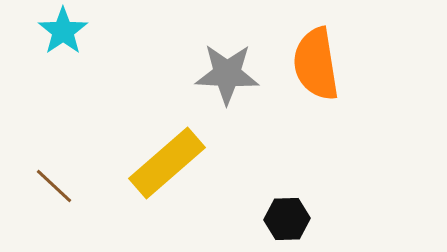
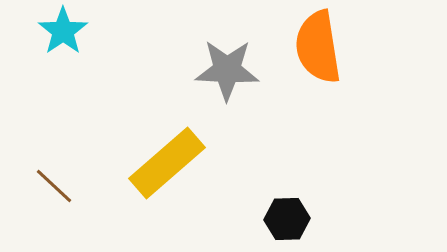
orange semicircle: moved 2 px right, 17 px up
gray star: moved 4 px up
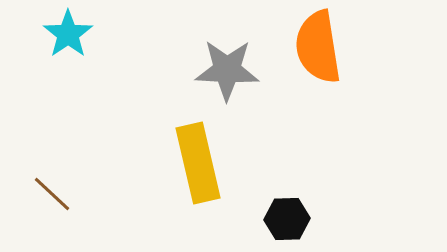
cyan star: moved 5 px right, 3 px down
yellow rectangle: moved 31 px right; rotated 62 degrees counterclockwise
brown line: moved 2 px left, 8 px down
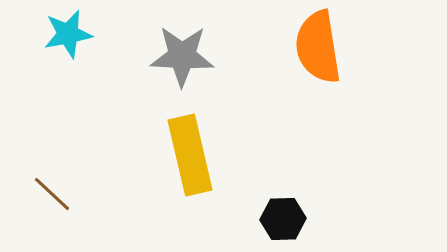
cyan star: rotated 24 degrees clockwise
gray star: moved 45 px left, 14 px up
yellow rectangle: moved 8 px left, 8 px up
black hexagon: moved 4 px left
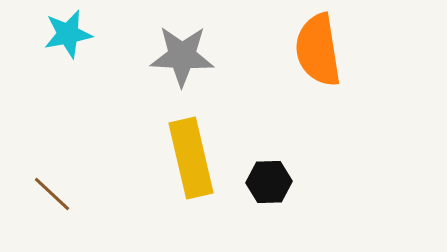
orange semicircle: moved 3 px down
yellow rectangle: moved 1 px right, 3 px down
black hexagon: moved 14 px left, 37 px up
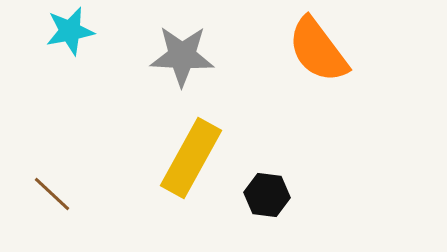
cyan star: moved 2 px right, 3 px up
orange semicircle: rotated 28 degrees counterclockwise
yellow rectangle: rotated 42 degrees clockwise
black hexagon: moved 2 px left, 13 px down; rotated 9 degrees clockwise
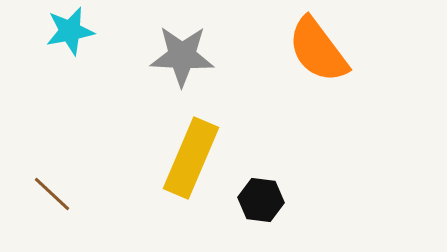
yellow rectangle: rotated 6 degrees counterclockwise
black hexagon: moved 6 px left, 5 px down
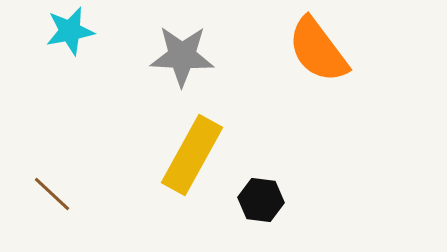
yellow rectangle: moved 1 px right, 3 px up; rotated 6 degrees clockwise
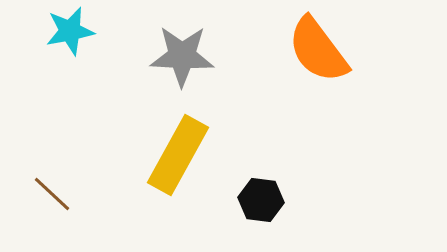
yellow rectangle: moved 14 px left
